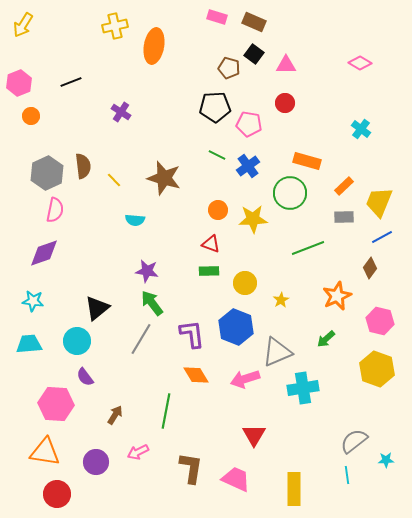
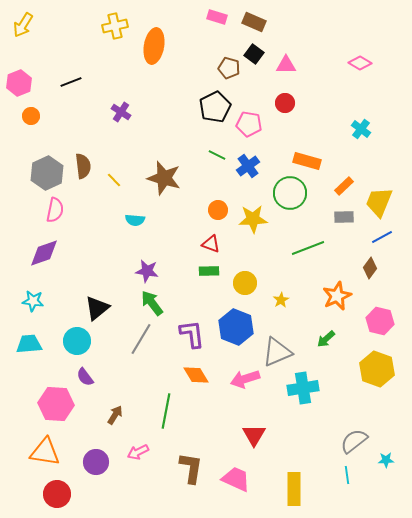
black pentagon at (215, 107): rotated 24 degrees counterclockwise
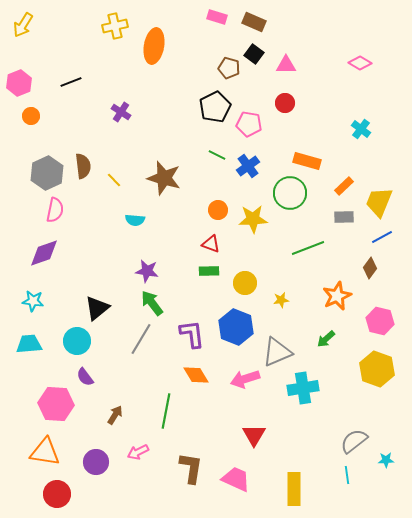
yellow star at (281, 300): rotated 21 degrees clockwise
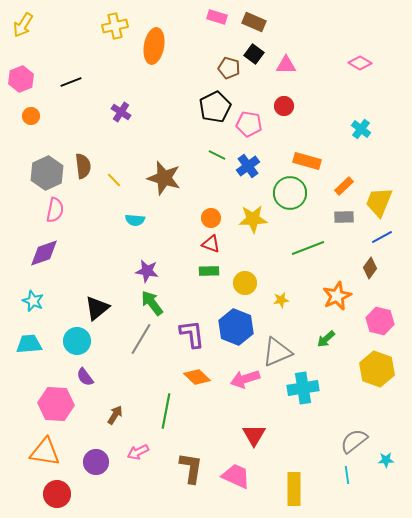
pink hexagon at (19, 83): moved 2 px right, 4 px up
red circle at (285, 103): moved 1 px left, 3 px down
orange circle at (218, 210): moved 7 px left, 8 px down
cyan star at (33, 301): rotated 15 degrees clockwise
orange diamond at (196, 375): moved 1 px right, 2 px down; rotated 16 degrees counterclockwise
pink trapezoid at (236, 479): moved 3 px up
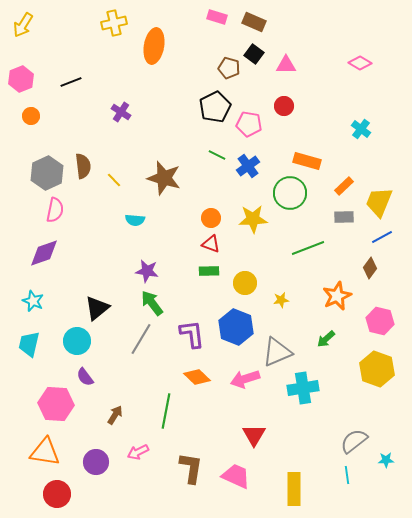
yellow cross at (115, 26): moved 1 px left, 3 px up
cyan trapezoid at (29, 344): rotated 72 degrees counterclockwise
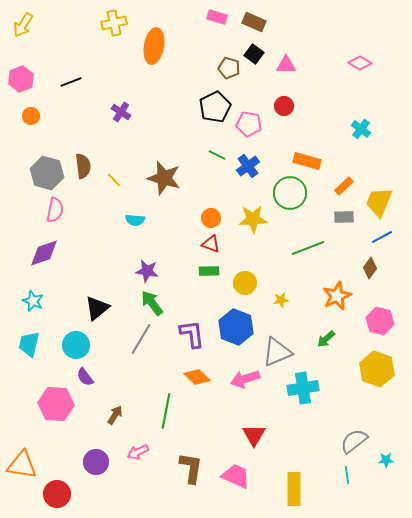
gray hexagon at (47, 173): rotated 20 degrees counterclockwise
cyan circle at (77, 341): moved 1 px left, 4 px down
orange triangle at (45, 452): moved 23 px left, 13 px down
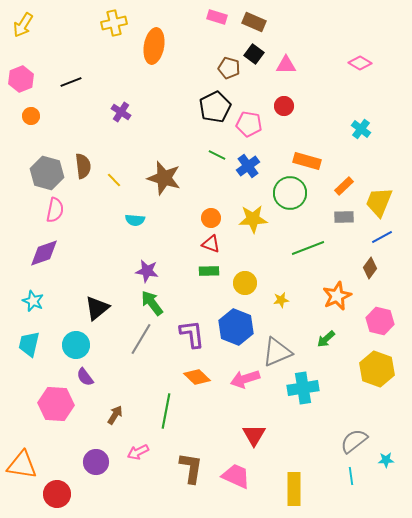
cyan line at (347, 475): moved 4 px right, 1 px down
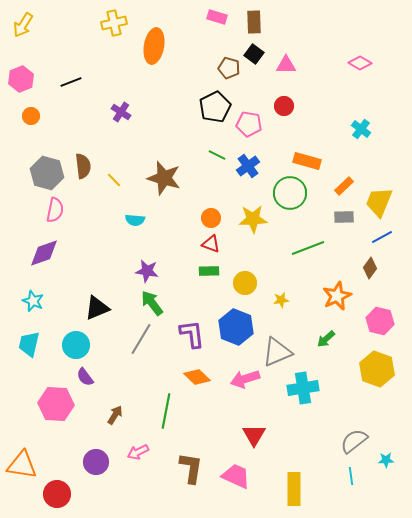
brown rectangle at (254, 22): rotated 65 degrees clockwise
black triangle at (97, 308): rotated 16 degrees clockwise
